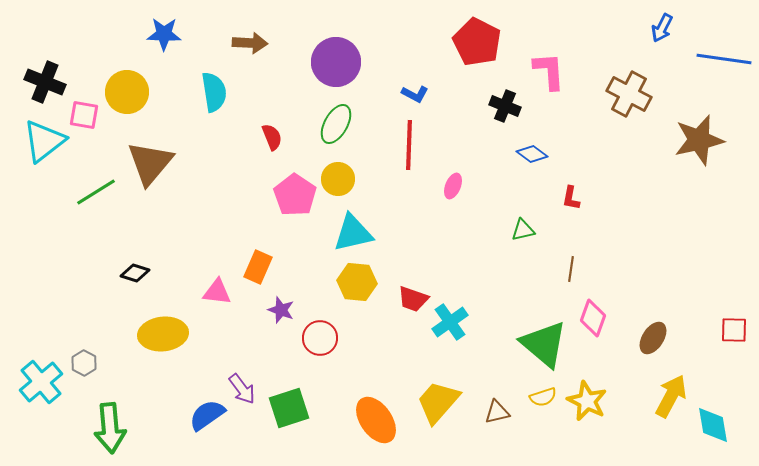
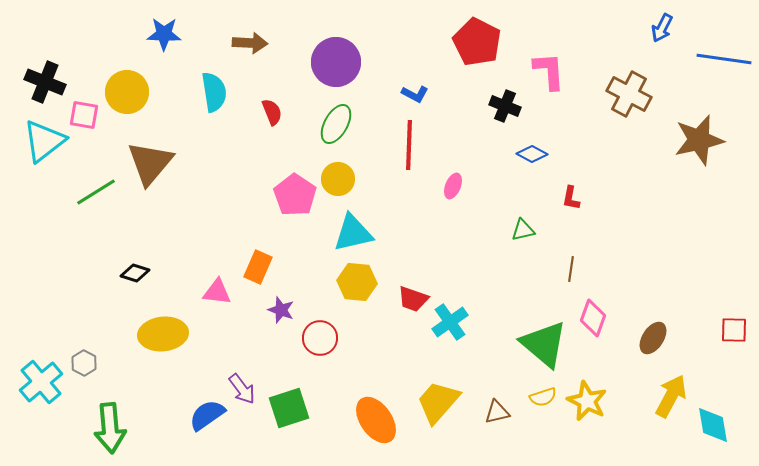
red semicircle at (272, 137): moved 25 px up
blue diamond at (532, 154): rotated 8 degrees counterclockwise
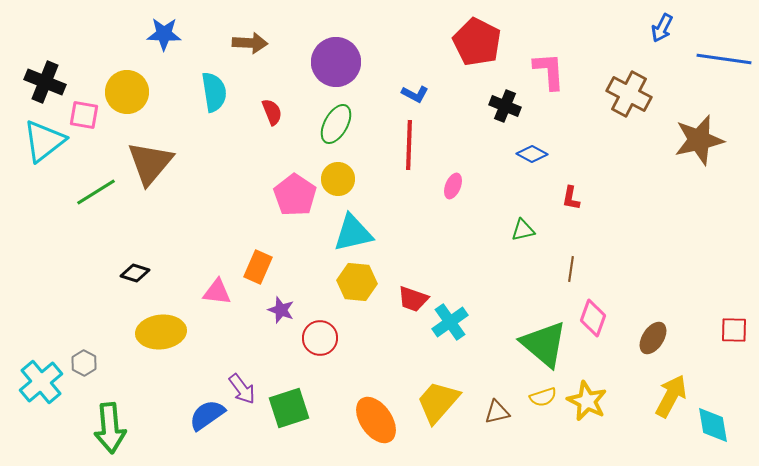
yellow ellipse at (163, 334): moved 2 px left, 2 px up
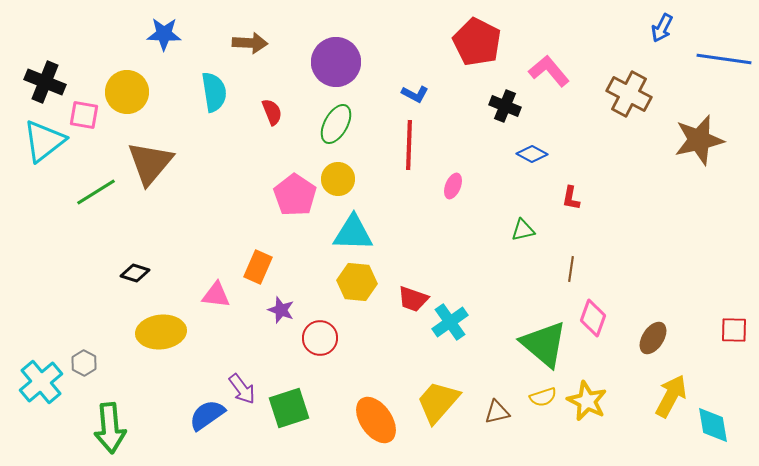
pink L-shape at (549, 71): rotated 36 degrees counterclockwise
cyan triangle at (353, 233): rotated 15 degrees clockwise
pink triangle at (217, 292): moved 1 px left, 3 px down
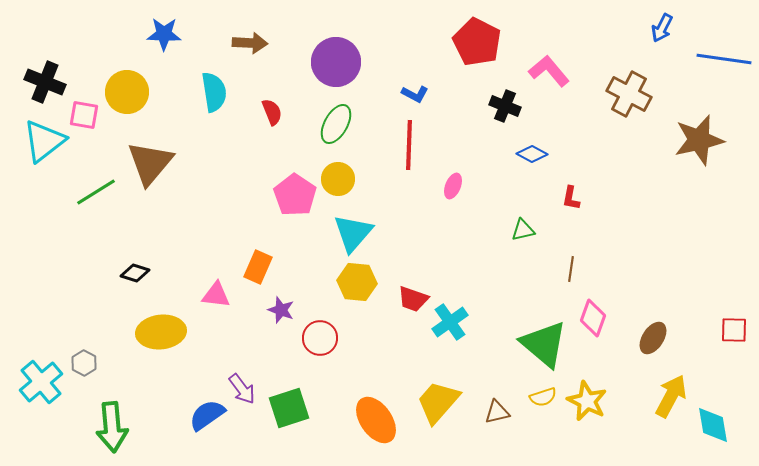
cyan triangle at (353, 233): rotated 51 degrees counterclockwise
green arrow at (110, 428): moved 2 px right, 1 px up
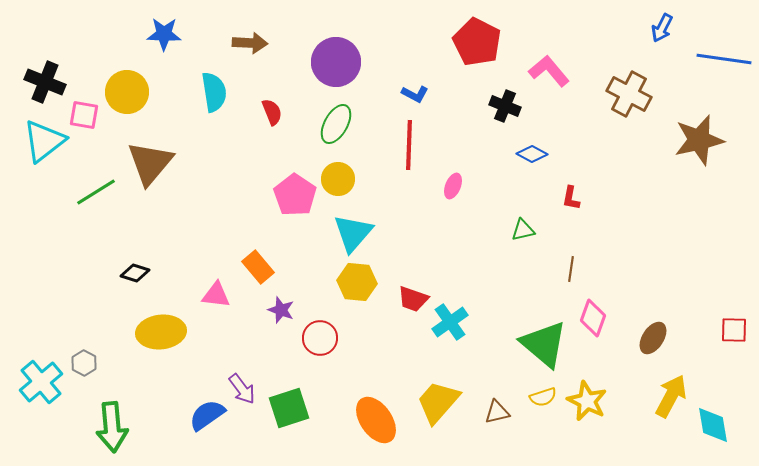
orange rectangle at (258, 267): rotated 64 degrees counterclockwise
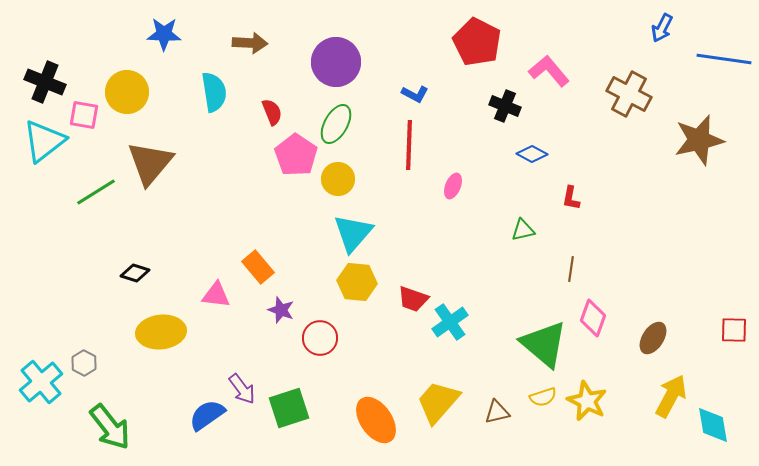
pink pentagon at (295, 195): moved 1 px right, 40 px up
green arrow at (112, 427): moved 2 px left; rotated 33 degrees counterclockwise
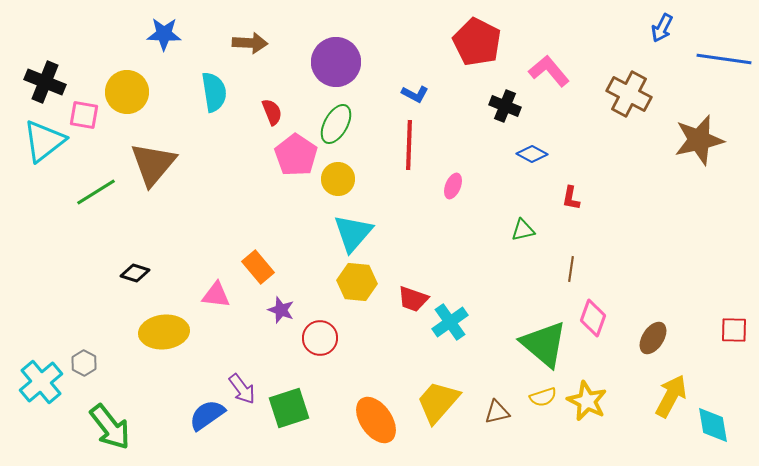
brown triangle at (150, 163): moved 3 px right, 1 px down
yellow ellipse at (161, 332): moved 3 px right
